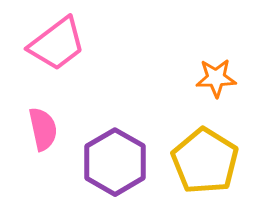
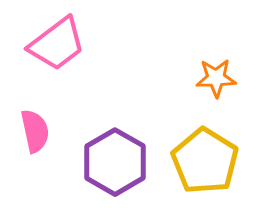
pink semicircle: moved 8 px left, 2 px down
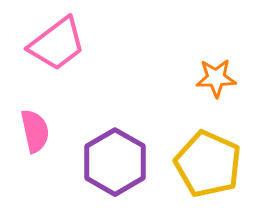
yellow pentagon: moved 3 px right, 3 px down; rotated 8 degrees counterclockwise
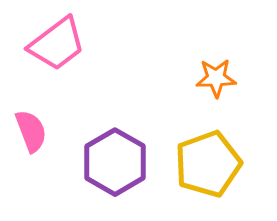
pink semicircle: moved 4 px left; rotated 9 degrees counterclockwise
yellow pentagon: rotated 28 degrees clockwise
